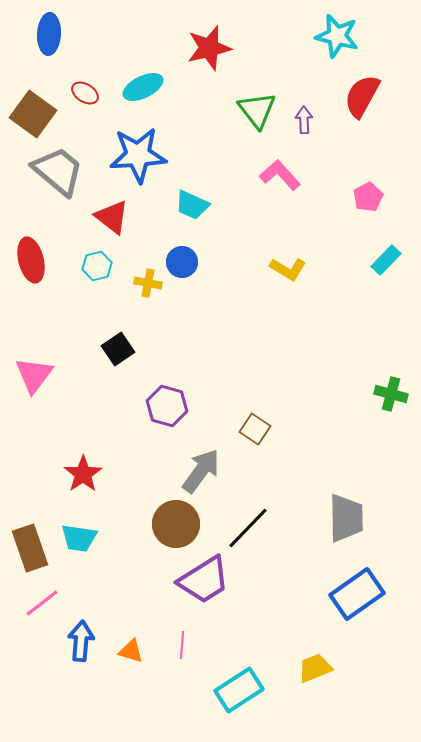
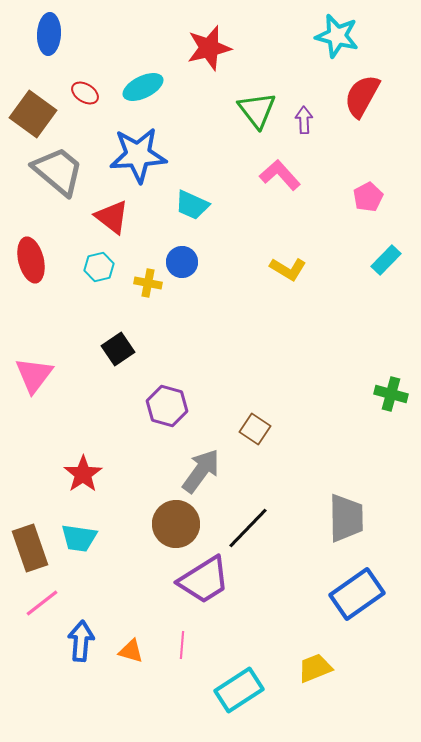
cyan hexagon at (97, 266): moved 2 px right, 1 px down
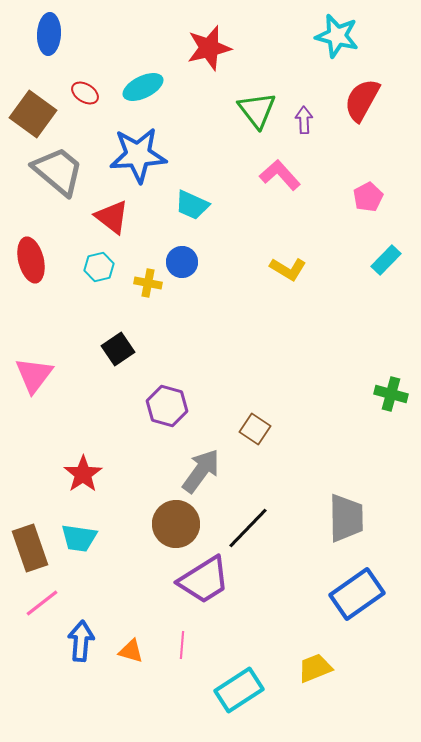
red semicircle at (362, 96): moved 4 px down
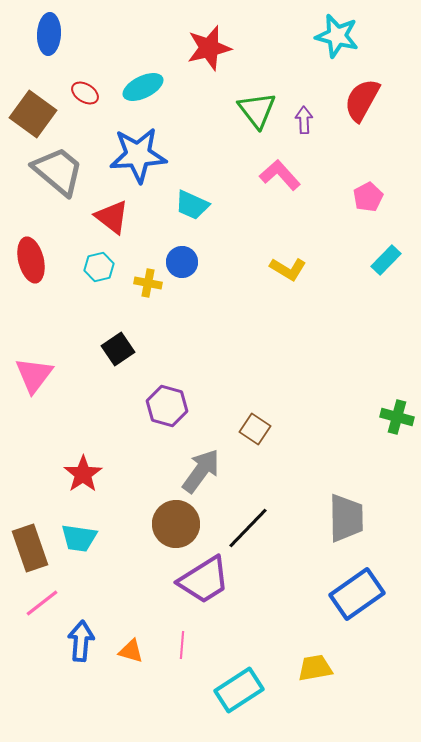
green cross at (391, 394): moved 6 px right, 23 px down
yellow trapezoid at (315, 668): rotated 12 degrees clockwise
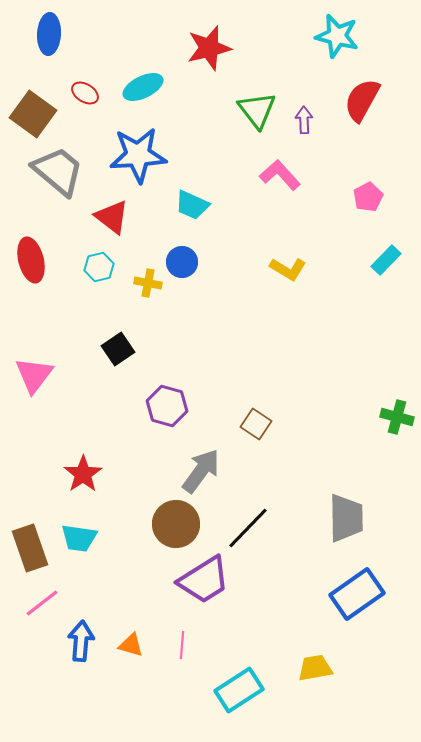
brown square at (255, 429): moved 1 px right, 5 px up
orange triangle at (131, 651): moved 6 px up
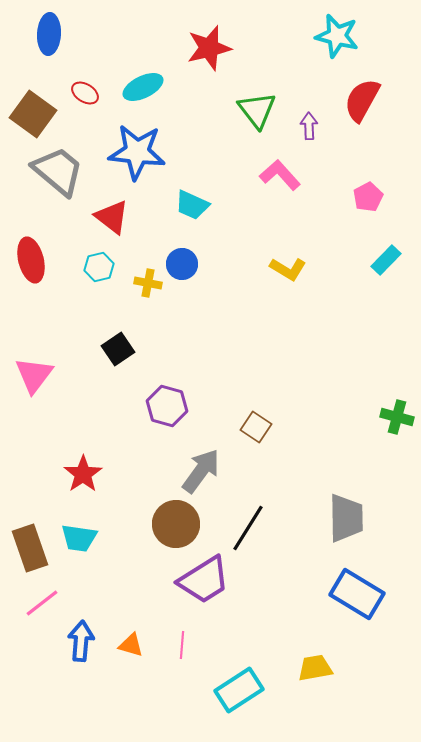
purple arrow at (304, 120): moved 5 px right, 6 px down
blue star at (138, 155): moved 1 px left, 3 px up; rotated 10 degrees clockwise
blue circle at (182, 262): moved 2 px down
brown square at (256, 424): moved 3 px down
black line at (248, 528): rotated 12 degrees counterclockwise
blue rectangle at (357, 594): rotated 66 degrees clockwise
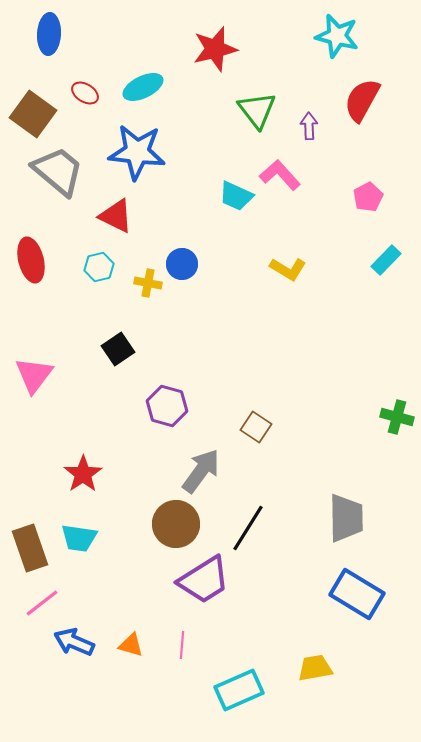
red star at (209, 48): moved 6 px right, 1 px down
cyan trapezoid at (192, 205): moved 44 px right, 9 px up
red triangle at (112, 217): moved 4 px right, 1 px up; rotated 12 degrees counterclockwise
blue arrow at (81, 641): moved 7 px left, 1 px down; rotated 72 degrees counterclockwise
cyan rectangle at (239, 690): rotated 9 degrees clockwise
